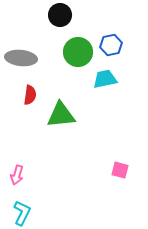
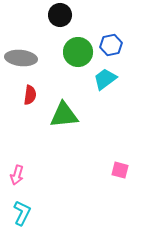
cyan trapezoid: rotated 25 degrees counterclockwise
green triangle: moved 3 px right
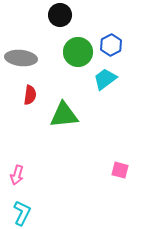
blue hexagon: rotated 15 degrees counterclockwise
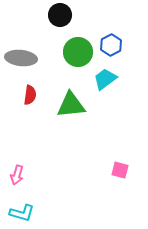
green triangle: moved 7 px right, 10 px up
cyan L-shape: rotated 80 degrees clockwise
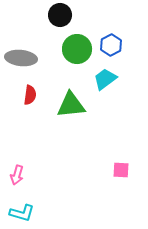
green circle: moved 1 px left, 3 px up
pink square: moved 1 px right; rotated 12 degrees counterclockwise
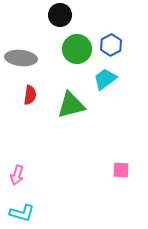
green triangle: rotated 8 degrees counterclockwise
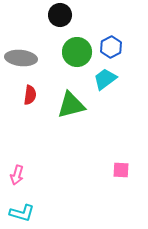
blue hexagon: moved 2 px down
green circle: moved 3 px down
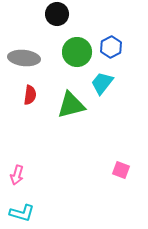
black circle: moved 3 px left, 1 px up
gray ellipse: moved 3 px right
cyan trapezoid: moved 3 px left, 4 px down; rotated 15 degrees counterclockwise
pink square: rotated 18 degrees clockwise
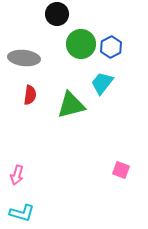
green circle: moved 4 px right, 8 px up
